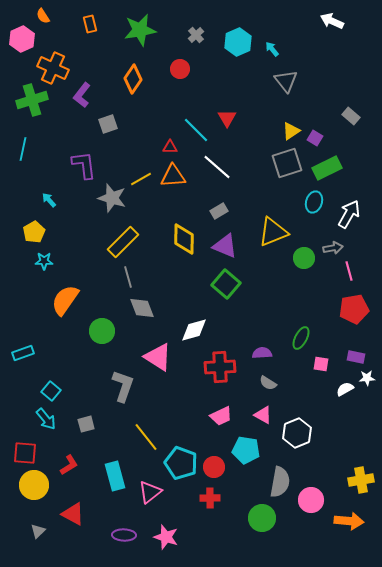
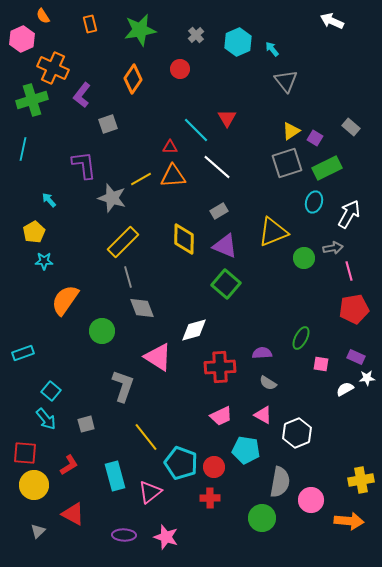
gray rectangle at (351, 116): moved 11 px down
purple rectangle at (356, 357): rotated 12 degrees clockwise
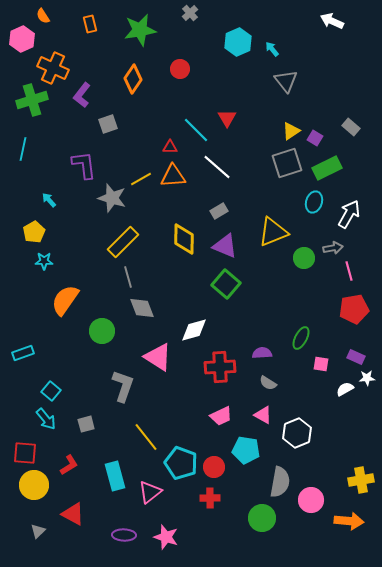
gray cross at (196, 35): moved 6 px left, 22 px up
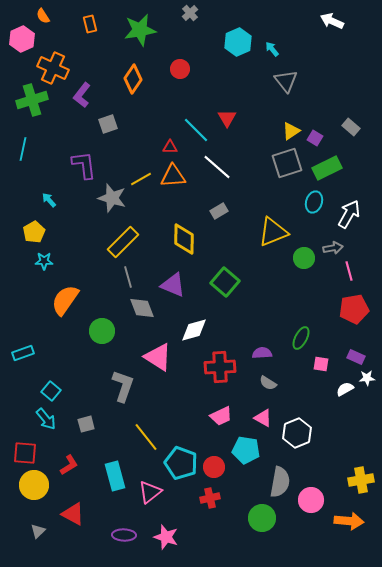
purple triangle at (225, 246): moved 52 px left, 39 px down
green square at (226, 284): moved 1 px left, 2 px up
pink triangle at (263, 415): moved 3 px down
red cross at (210, 498): rotated 12 degrees counterclockwise
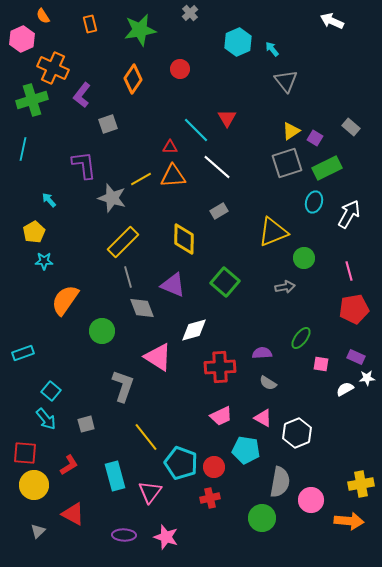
gray arrow at (333, 248): moved 48 px left, 39 px down
green ellipse at (301, 338): rotated 10 degrees clockwise
yellow cross at (361, 480): moved 4 px down
pink triangle at (150, 492): rotated 15 degrees counterclockwise
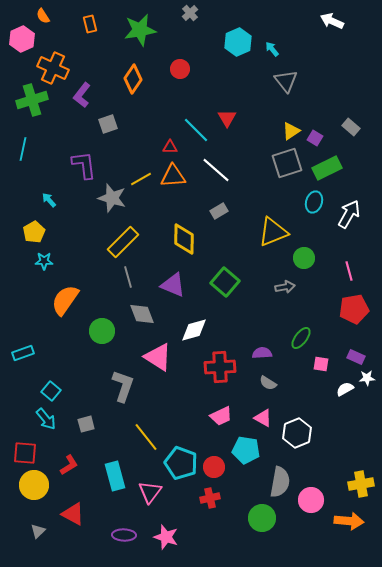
white line at (217, 167): moved 1 px left, 3 px down
gray diamond at (142, 308): moved 6 px down
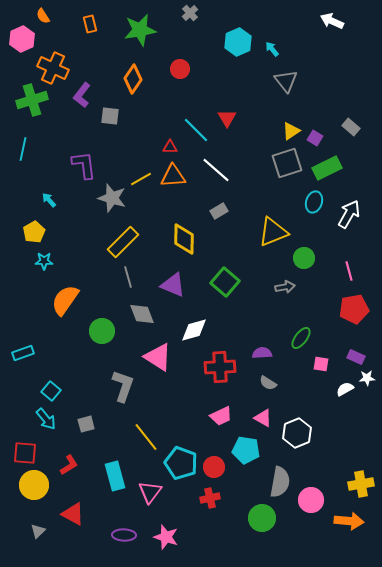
gray square at (108, 124): moved 2 px right, 8 px up; rotated 24 degrees clockwise
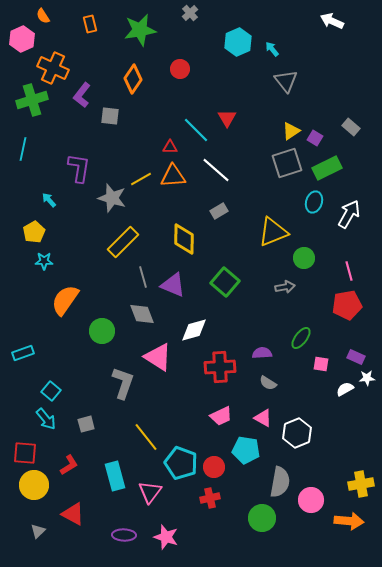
purple L-shape at (84, 165): moved 5 px left, 3 px down; rotated 16 degrees clockwise
gray line at (128, 277): moved 15 px right
red pentagon at (354, 309): moved 7 px left, 4 px up
gray L-shape at (123, 386): moved 3 px up
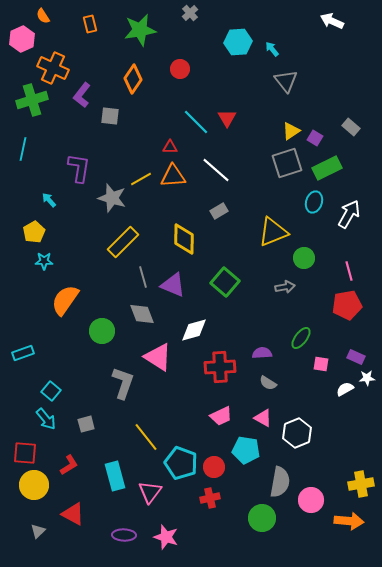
cyan hexagon at (238, 42): rotated 20 degrees clockwise
cyan line at (196, 130): moved 8 px up
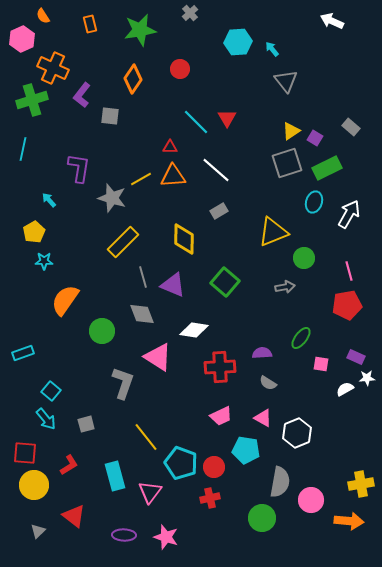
white diamond at (194, 330): rotated 24 degrees clockwise
red triangle at (73, 514): moved 1 px right, 2 px down; rotated 10 degrees clockwise
